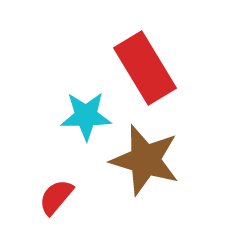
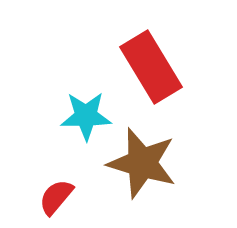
red rectangle: moved 6 px right, 1 px up
brown star: moved 3 px left, 3 px down
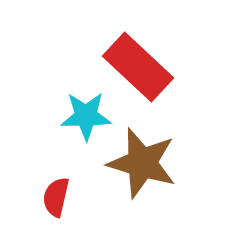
red rectangle: moved 13 px left; rotated 16 degrees counterclockwise
red semicircle: rotated 27 degrees counterclockwise
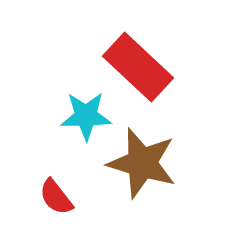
red semicircle: rotated 51 degrees counterclockwise
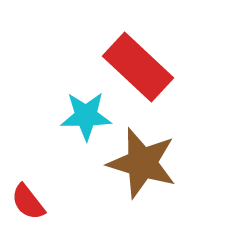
red semicircle: moved 28 px left, 5 px down
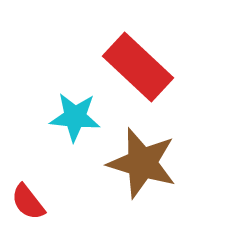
cyan star: moved 11 px left, 1 px down; rotated 6 degrees clockwise
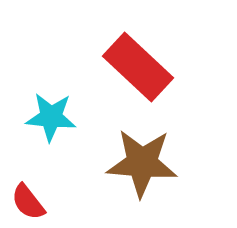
cyan star: moved 24 px left
brown star: rotated 12 degrees counterclockwise
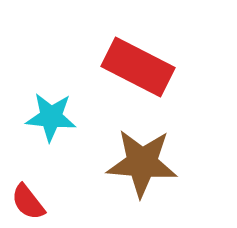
red rectangle: rotated 16 degrees counterclockwise
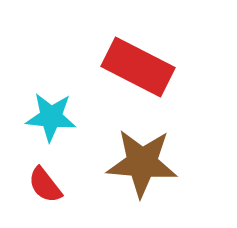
red semicircle: moved 17 px right, 17 px up
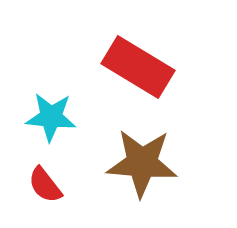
red rectangle: rotated 4 degrees clockwise
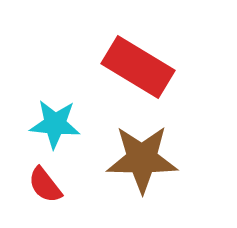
cyan star: moved 4 px right, 7 px down
brown star: moved 4 px up; rotated 4 degrees counterclockwise
